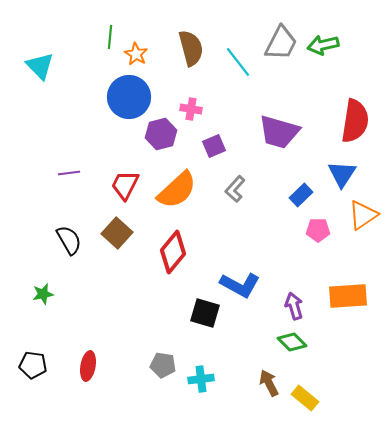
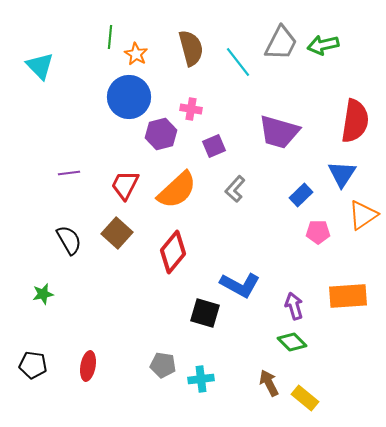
pink pentagon: moved 2 px down
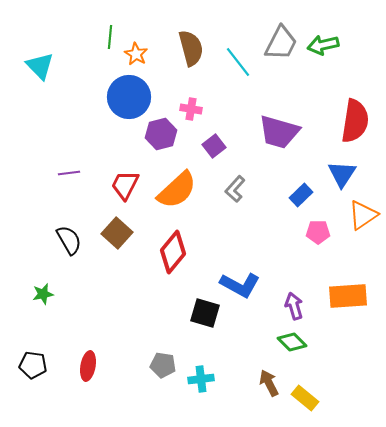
purple square: rotated 15 degrees counterclockwise
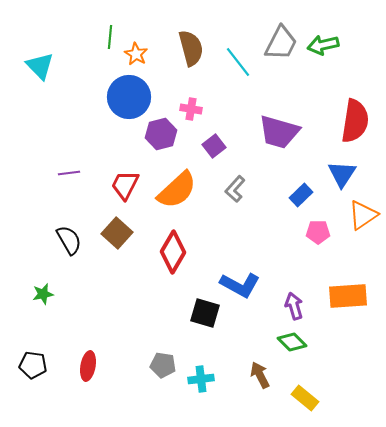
red diamond: rotated 9 degrees counterclockwise
brown arrow: moved 9 px left, 8 px up
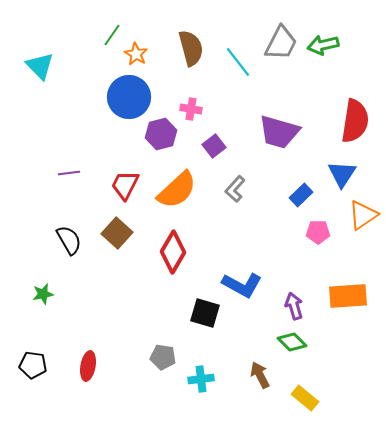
green line: moved 2 px right, 2 px up; rotated 30 degrees clockwise
blue L-shape: moved 2 px right
gray pentagon: moved 8 px up
